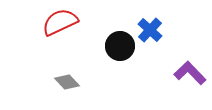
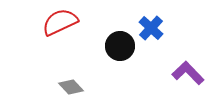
blue cross: moved 1 px right, 2 px up
purple L-shape: moved 2 px left
gray diamond: moved 4 px right, 5 px down
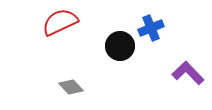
blue cross: rotated 25 degrees clockwise
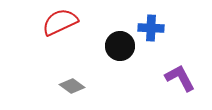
blue cross: rotated 25 degrees clockwise
purple L-shape: moved 8 px left, 5 px down; rotated 16 degrees clockwise
gray diamond: moved 1 px right, 1 px up; rotated 10 degrees counterclockwise
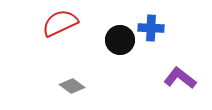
red semicircle: moved 1 px down
black circle: moved 6 px up
purple L-shape: rotated 24 degrees counterclockwise
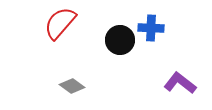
red semicircle: rotated 24 degrees counterclockwise
purple L-shape: moved 5 px down
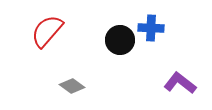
red semicircle: moved 13 px left, 8 px down
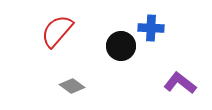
red semicircle: moved 10 px right
black circle: moved 1 px right, 6 px down
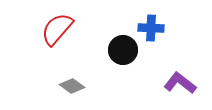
red semicircle: moved 2 px up
black circle: moved 2 px right, 4 px down
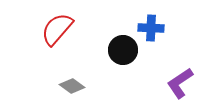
purple L-shape: rotated 72 degrees counterclockwise
